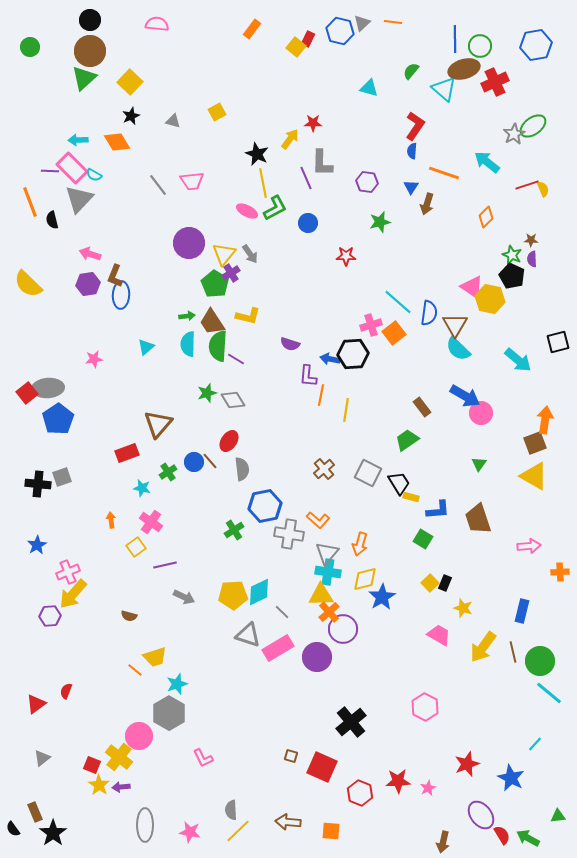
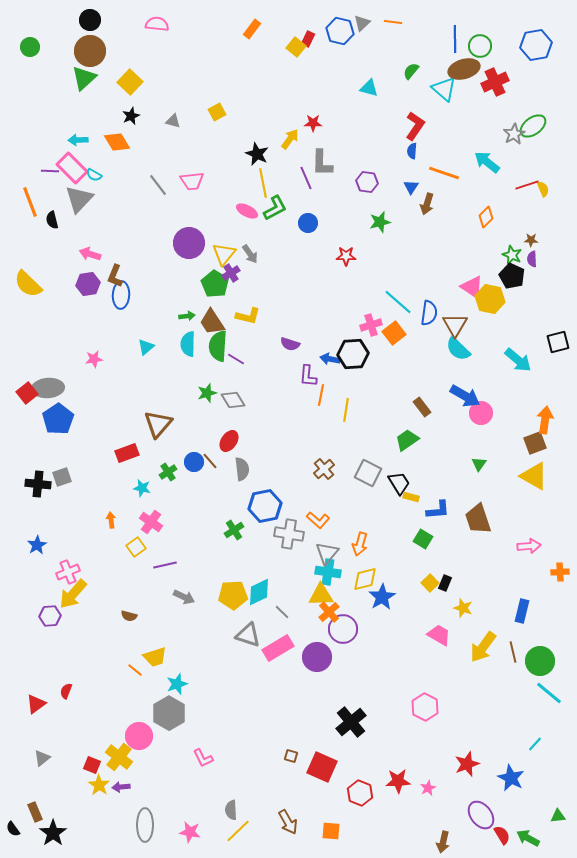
brown arrow at (288, 822): rotated 125 degrees counterclockwise
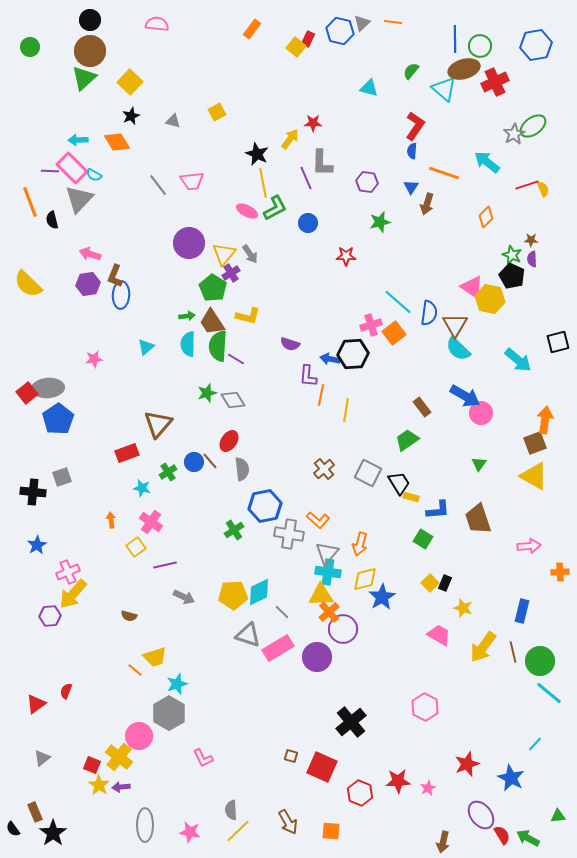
green pentagon at (215, 284): moved 2 px left, 4 px down
black cross at (38, 484): moved 5 px left, 8 px down
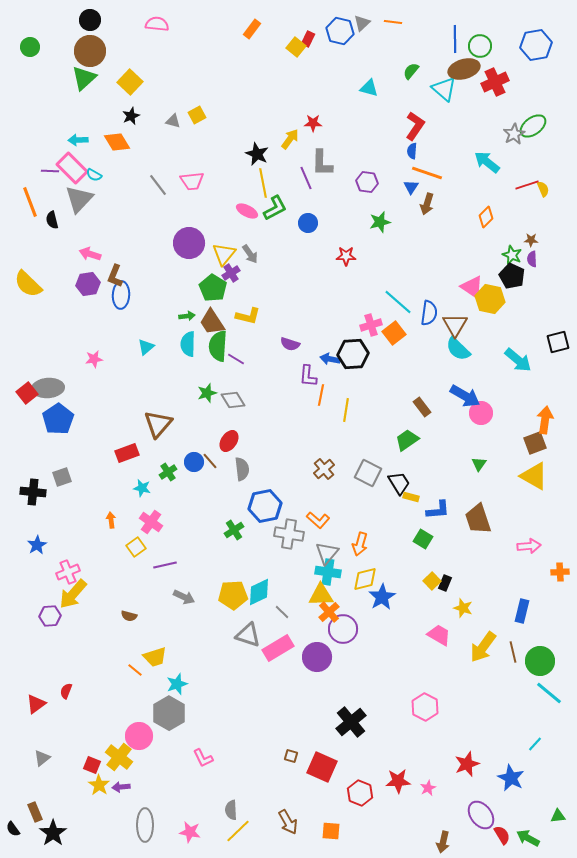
yellow square at (217, 112): moved 20 px left, 3 px down
orange line at (444, 173): moved 17 px left
yellow square at (430, 583): moved 2 px right, 2 px up
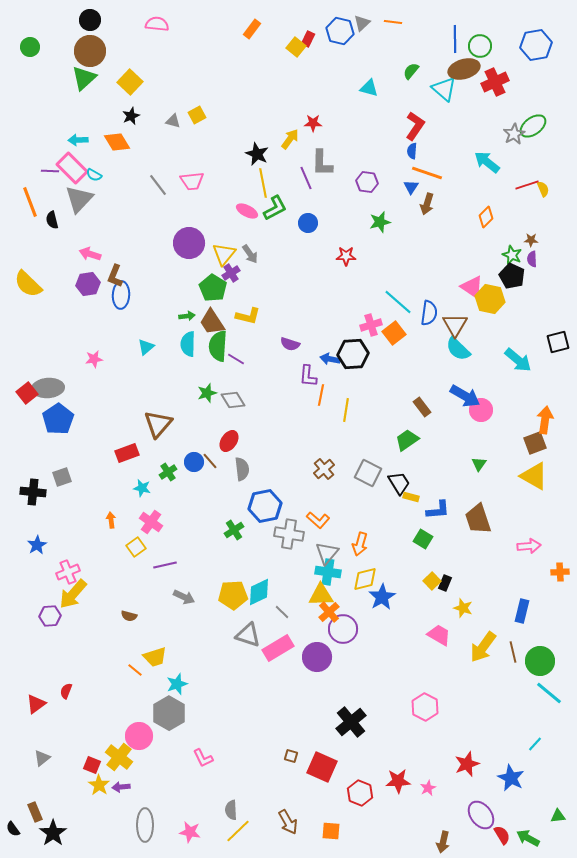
pink circle at (481, 413): moved 3 px up
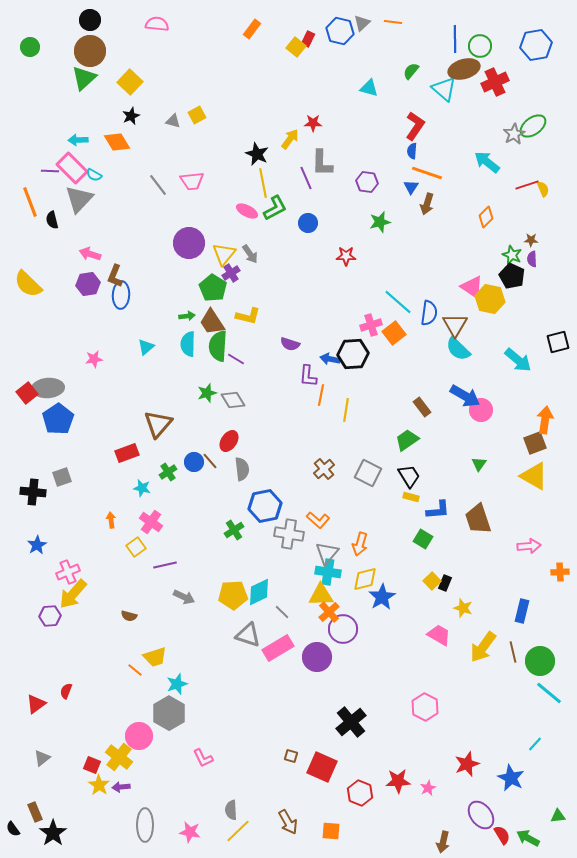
black trapezoid at (399, 483): moved 10 px right, 7 px up
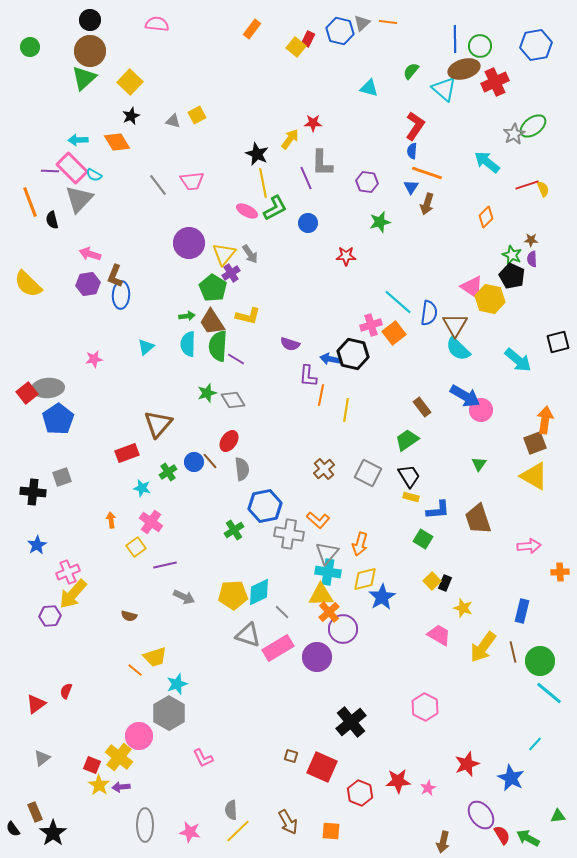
orange line at (393, 22): moved 5 px left
black hexagon at (353, 354): rotated 16 degrees clockwise
